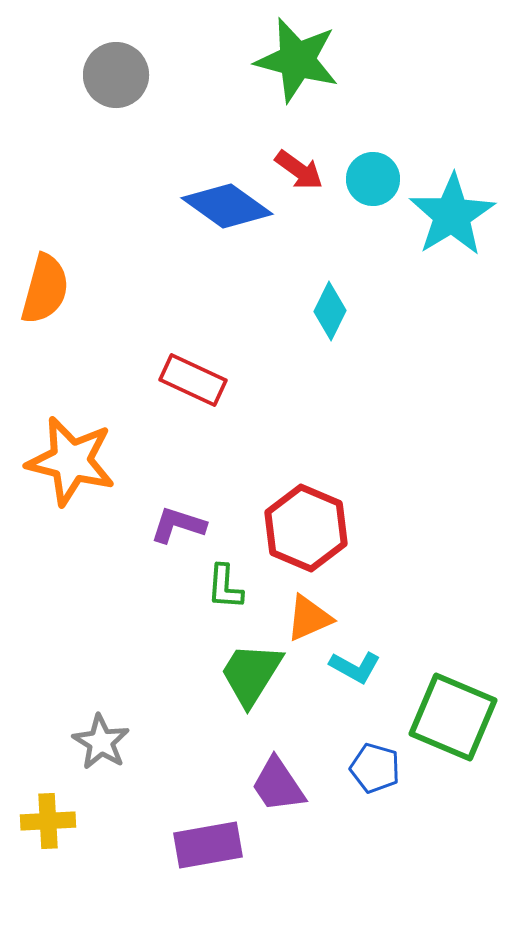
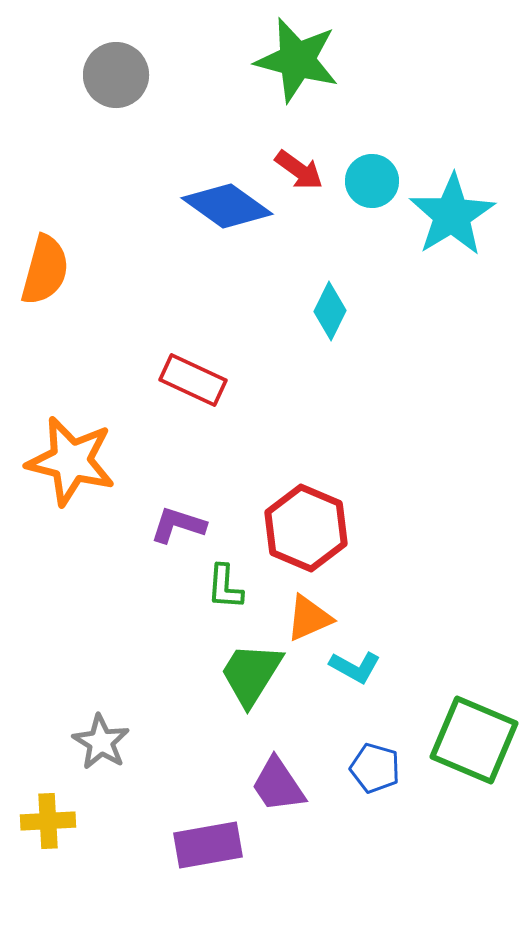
cyan circle: moved 1 px left, 2 px down
orange semicircle: moved 19 px up
green square: moved 21 px right, 23 px down
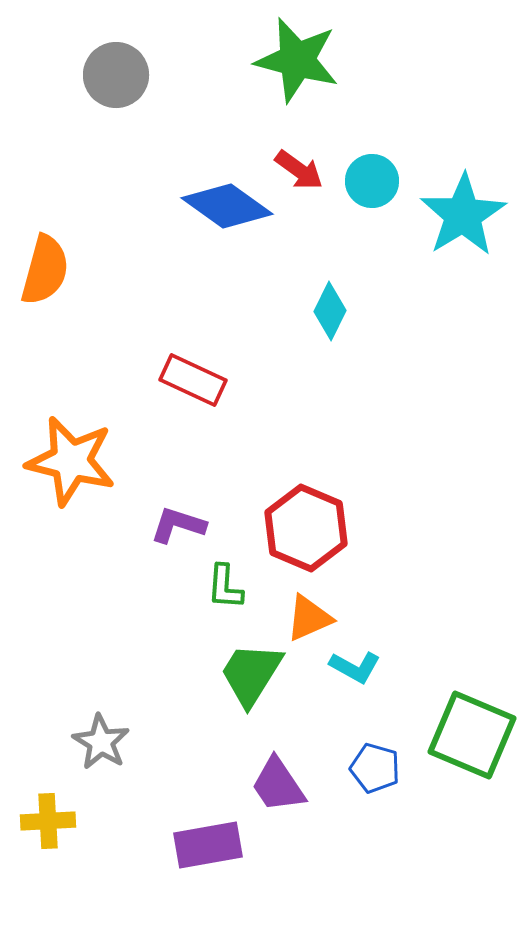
cyan star: moved 11 px right
green square: moved 2 px left, 5 px up
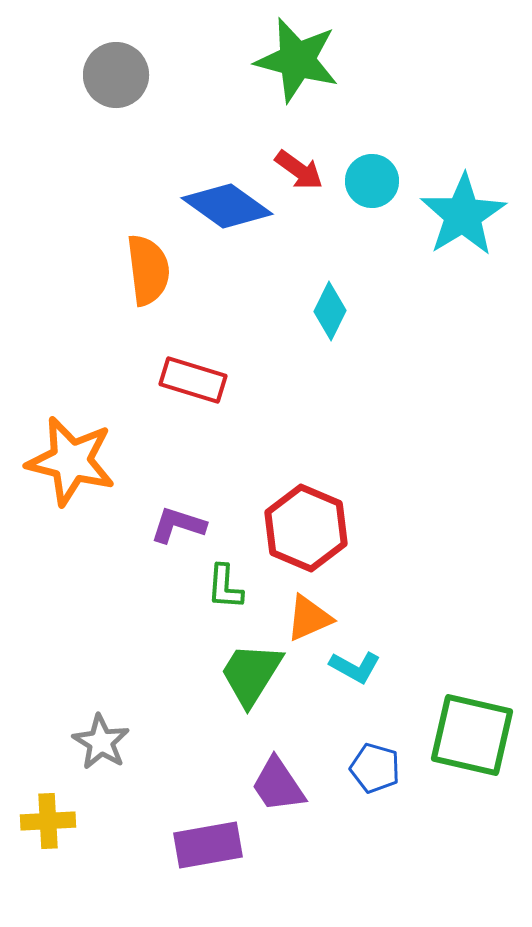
orange semicircle: moved 103 px right; rotated 22 degrees counterclockwise
red rectangle: rotated 8 degrees counterclockwise
green square: rotated 10 degrees counterclockwise
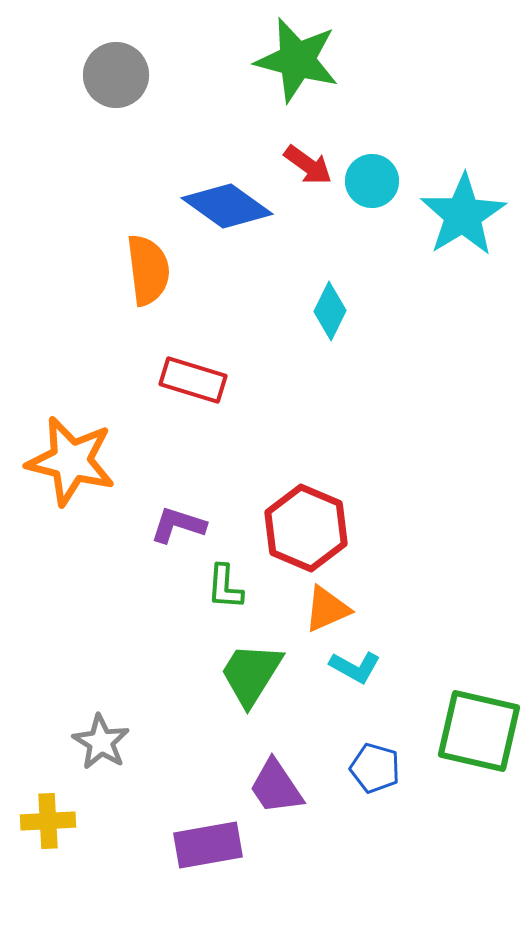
red arrow: moved 9 px right, 5 px up
orange triangle: moved 18 px right, 9 px up
green square: moved 7 px right, 4 px up
purple trapezoid: moved 2 px left, 2 px down
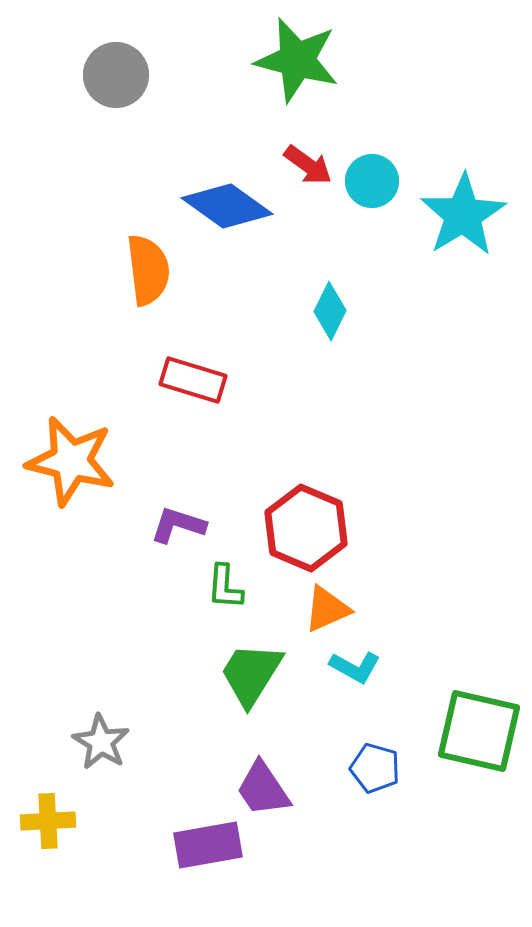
purple trapezoid: moved 13 px left, 2 px down
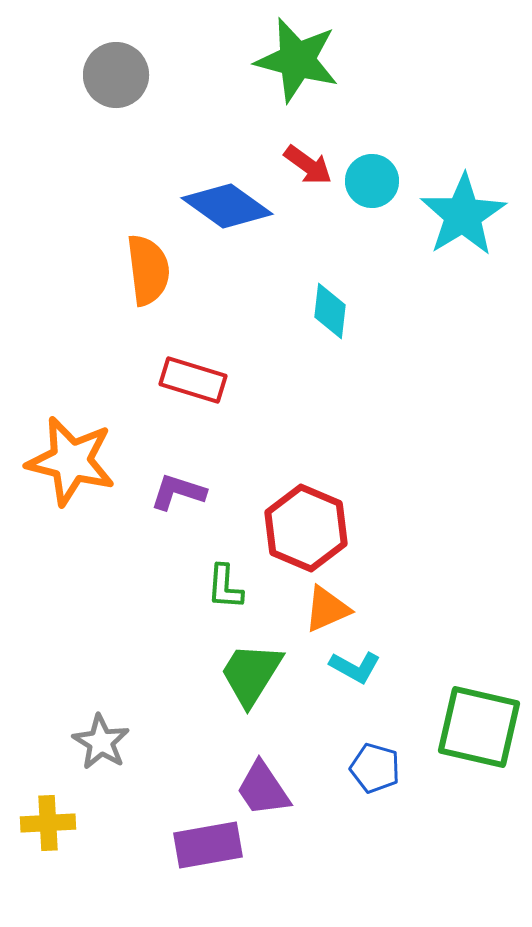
cyan diamond: rotated 20 degrees counterclockwise
purple L-shape: moved 33 px up
green square: moved 4 px up
yellow cross: moved 2 px down
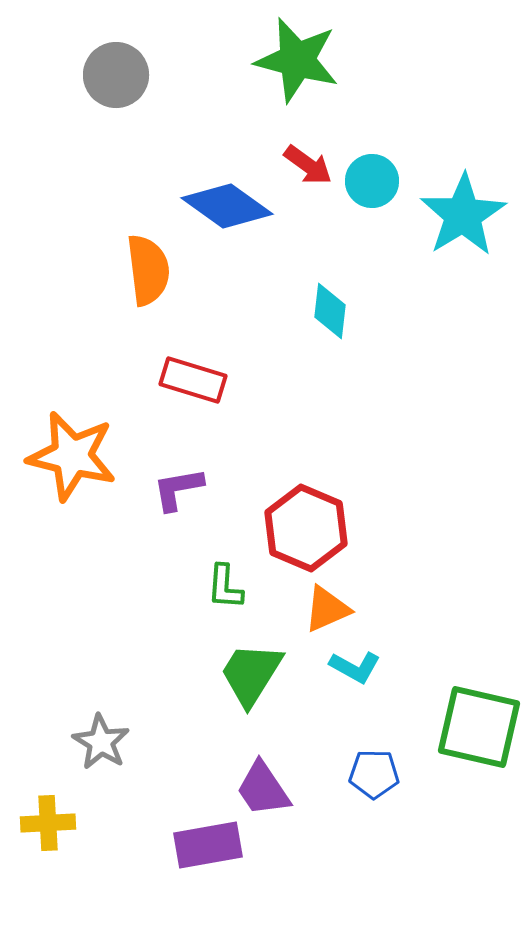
orange star: moved 1 px right, 5 px up
purple L-shape: moved 3 px up; rotated 28 degrees counterclockwise
blue pentagon: moved 1 px left, 6 px down; rotated 15 degrees counterclockwise
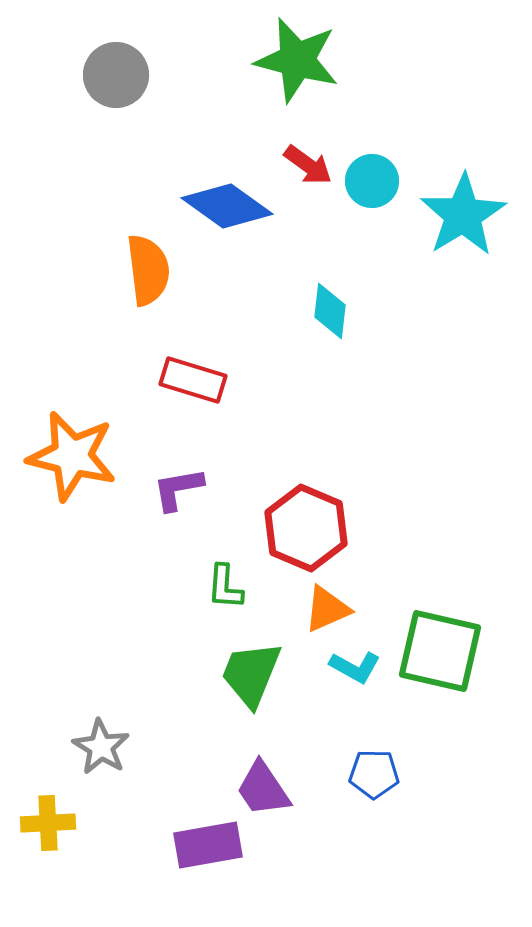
green trapezoid: rotated 10 degrees counterclockwise
green square: moved 39 px left, 76 px up
gray star: moved 5 px down
